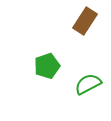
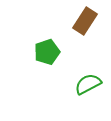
green pentagon: moved 14 px up
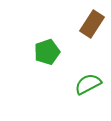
brown rectangle: moved 7 px right, 3 px down
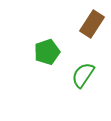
green semicircle: moved 5 px left, 9 px up; rotated 28 degrees counterclockwise
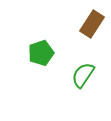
green pentagon: moved 6 px left, 1 px down
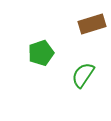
brown rectangle: rotated 40 degrees clockwise
